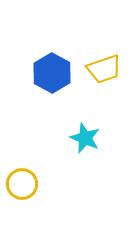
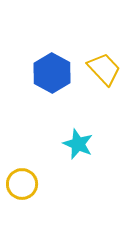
yellow trapezoid: rotated 114 degrees counterclockwise
cyan star: moved 7 px left, 6 px down
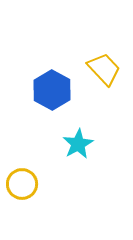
blue hexagon: moved 17 px down
cyan star: rotated 20 degrees clockwise
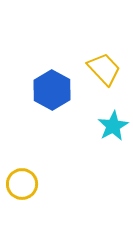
cyan star: moved 35 px right, 18 px up
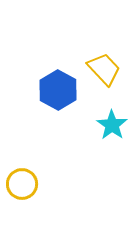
blue hexagon: moved 6 px right
cyan star: moved 1 px left, 1 px up; rotated 8 degrees counterclockwise
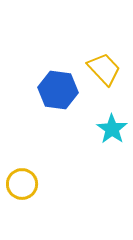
blue hexagon: rotated 21 degrees counterclockwise
cyan star: moved 4 px down
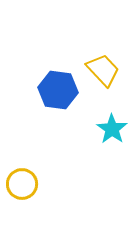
yellow trapezoid: moved 1 px left, 1 px down
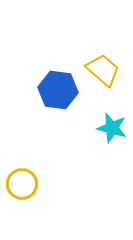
yellow trapezoid: rotated 6 degrees counterclockwise
cyan star: moved 1 px up; rotated 20 degrees counterclockwise
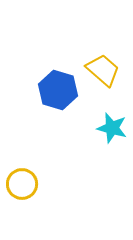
blue hexagon: rotated 9 degrees clockwise
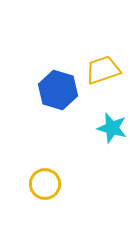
yellow trapezoid: rotated 60 degrees counterclockwise
yellow circle: moved 23 px right
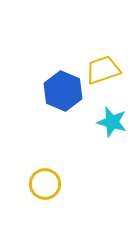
blue hexagon: moved 5 px right, 1 px down; rotated 6 degrees clockwise
cyan star: moved 6 px up
